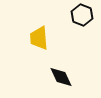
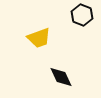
yellow trapezoid: rotated 105 degrees counterclockwise
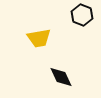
yellow trapezoid: rotated 10 degrees clockwise
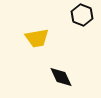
yellow trapezoid: moved 2 px left
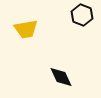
yellow trapezoid: moved 11 px left, 9 px up
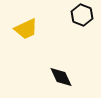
yellow trapezoid: rotated 15 degrees counterclockwise
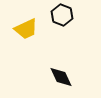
black hexagon: moved 20 px left
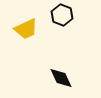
black diamond: moved 1 px down
